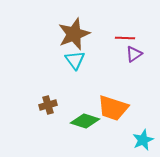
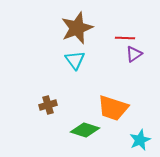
brown star: moved 3 px right, 6 px up
green diamond: moved 9 px down
cyan star: moved 3 px left
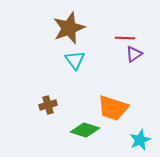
brown star: moved 8 px left
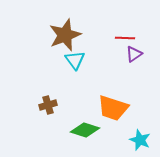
brown star: moved 4 px left, 7 px down
cyan star: rotated 25 degrees counterclockwise
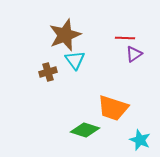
brown cross: moved 33 px up
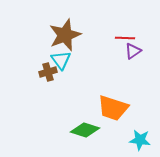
purple triangle: moved 1 px left, 3 px up
cyan triangle: moved 14 px left
cyan star: rotated 15 degrees counterclockwise
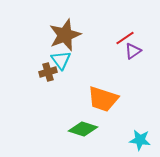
red line: rotated 36 degrees counterclockwise
orange trapezoid: moved 10 px left, 9 px up
green diamond: moved 2 px left, 1 px up
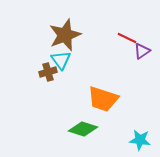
red line: moved 2 px right; rotated 60 degrees clockwise
purple triangle: moved 9 px right
